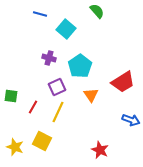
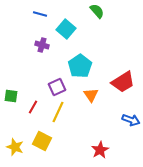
purple cross: moved 7 px left, 13 px up
red star: rotated 18 degrees clockwise
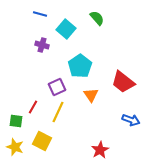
green semicircle: moved 7 px down
red trapezoid: rotated 70 degrees clockwise
green square: moved 5 px right, 25 px down
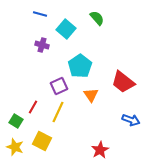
purple square: moved 2 px right, 1 px up
green square: rotated 24 degrees clockwise
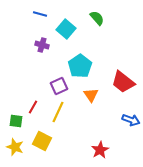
green square: rotated 24 degrees counterclockwise
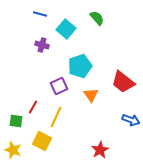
cyan pentagon: rotated 15 degrees clockwise
yellow line: moved 2 px left, 5 px down
yellow star: moved 2 px left, 3 px down
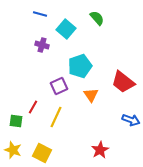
yellow square: moved 12 px down
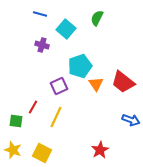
green semicircle: rotated 112 degrees counterclockwise
orange triangle: moved 5 px right, 11 px up
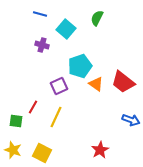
orange triangle: rotated 21 degrees counterclockwise
